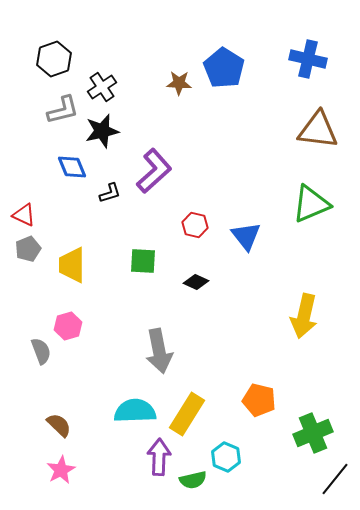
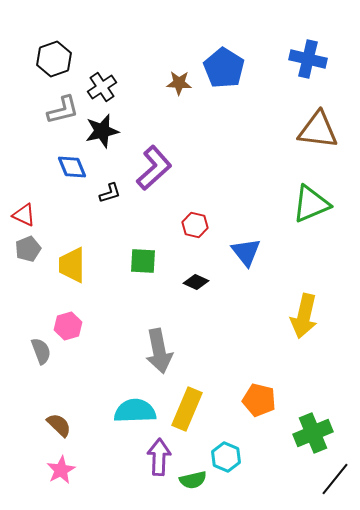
purple L-shape: moved 3 px up
blue triangle: moved 16 px down
yellow rectangle: moved 5 px up; rotated 9 degrees counterclockwise
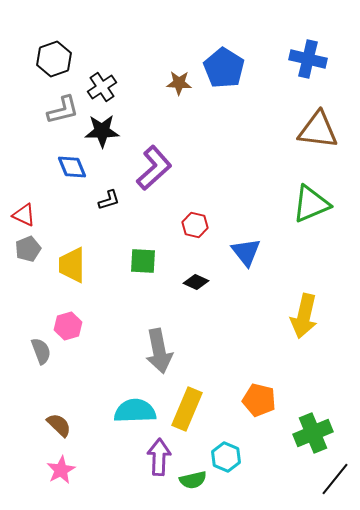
black star: rotated 12 degrees clockwise
black L-shape: moved 1 px left, 7 px down
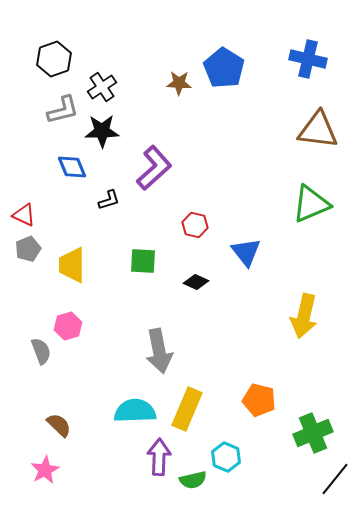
pink star: moved 16 px left
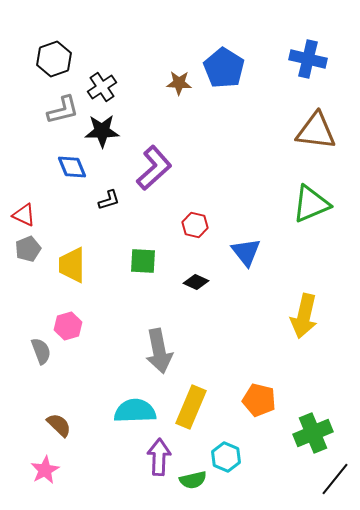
brown triangle: moved 2 px left, 1 px down
yellow rectangle: moved 4 px right, 2 px up
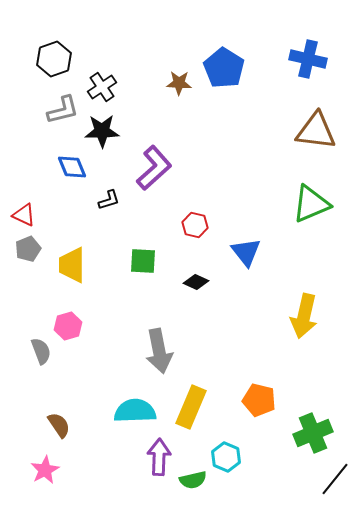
brown semicircle: rotated 12 degrees clockwise
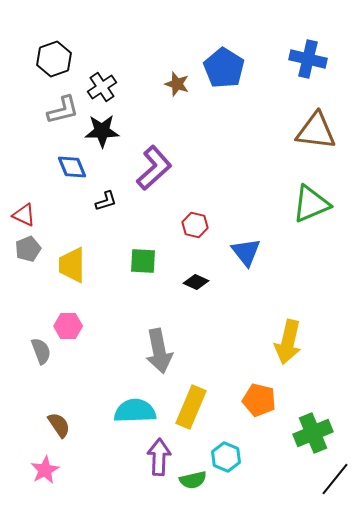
brown star: moved 2 px left, 1 px down; rotated 15 degrees clockwise
black L-shape: moved 3 px left, 1 px down
yellow arrow: moved 16 px left, 26 px down
pink hexagon: rotated 16 degrees clockwise
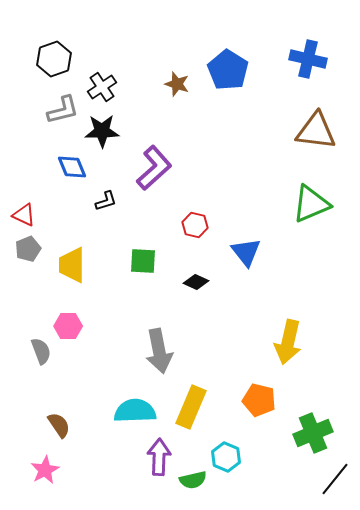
blue pentagon: moved 4 px right, 2 px down
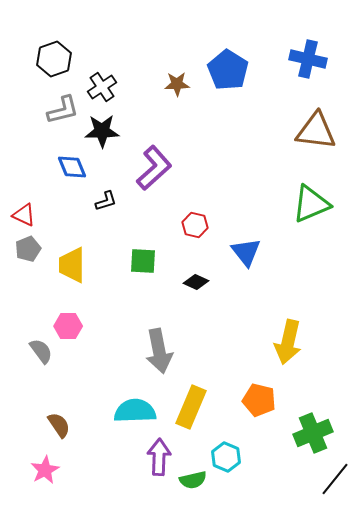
brown star: rotated 20 degrees counterclockwise
gray semicircle: rotated 16 degrees counterclockwise
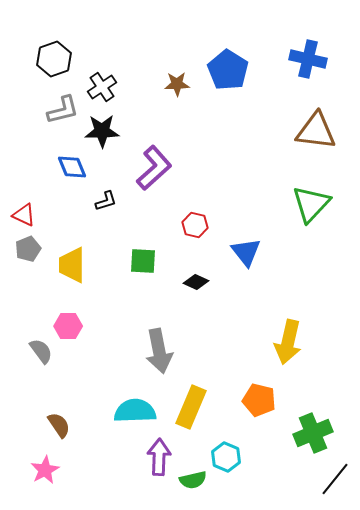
green triangle: rotated 24 degrees counterclockwise
